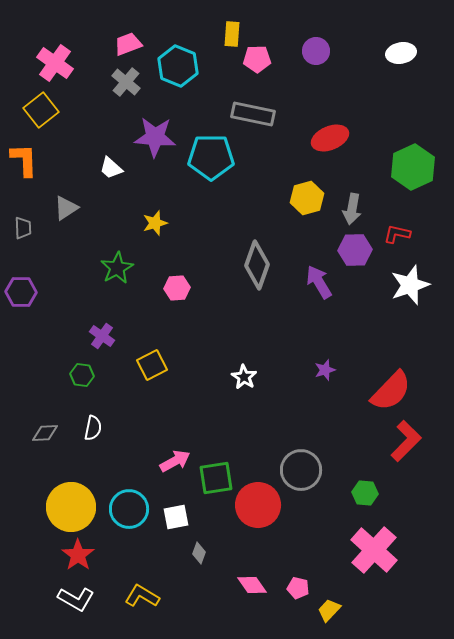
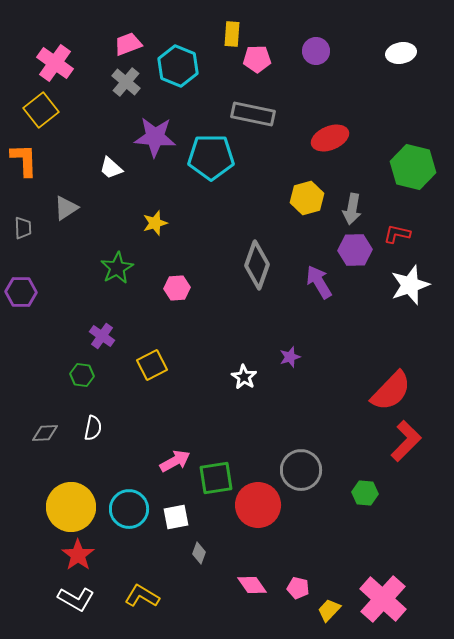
green hexagon at (413, 167): rotated 21 degrees counterclockwise
purple star at (325, 370): moved 35 px left, 13 px up
pink cross at (374, 550): moved 9 px right, 49 px down
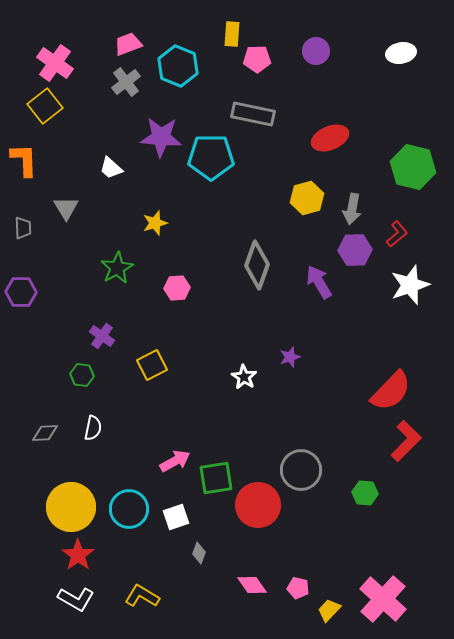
gray cross at (126, 82): rotated 12 degrees clockwise
yellow square at (41, 110): moved 4 px right, 4 px up
purple star at (155, 137): moved 6 px right
gray triangle at (66, 208): rotated 28 degrees counterclockwise
red L-shape at (397, 234): rotated 128 degrees clockwise
white square at (176, 517): rotated 8 degrees counterclockwise
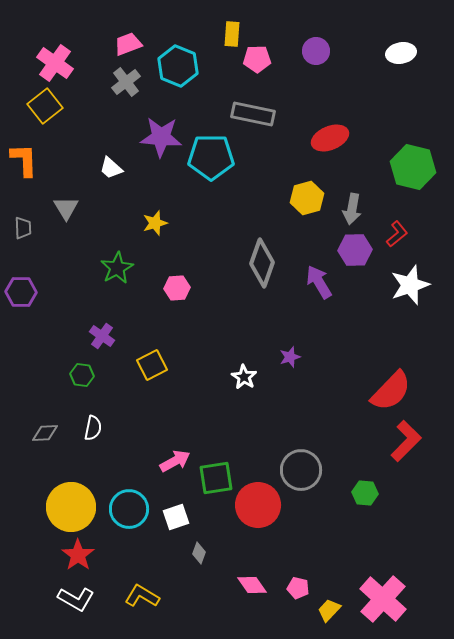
gray diamond at (257, 265): moved 5 px right, 2 px up
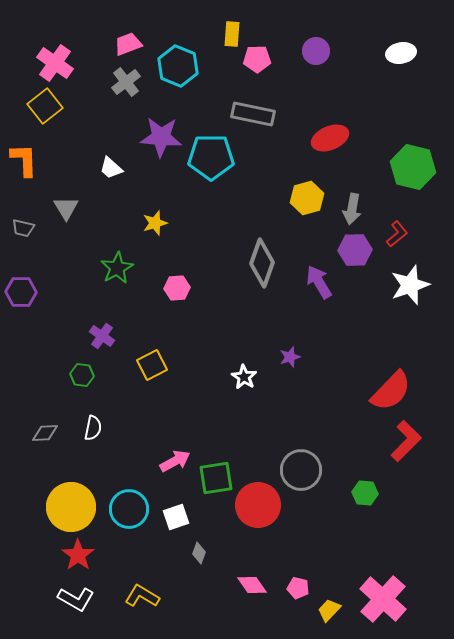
gray trapezoid at (23, 228): rotated 105 degrees clockwise
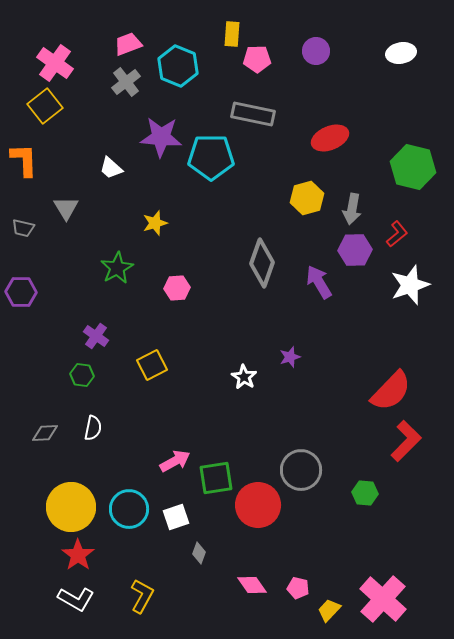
purple cross at (102, 336): moved 6 px left
yellow L-shape at (142, 596): rotated 88 degrees clockwise
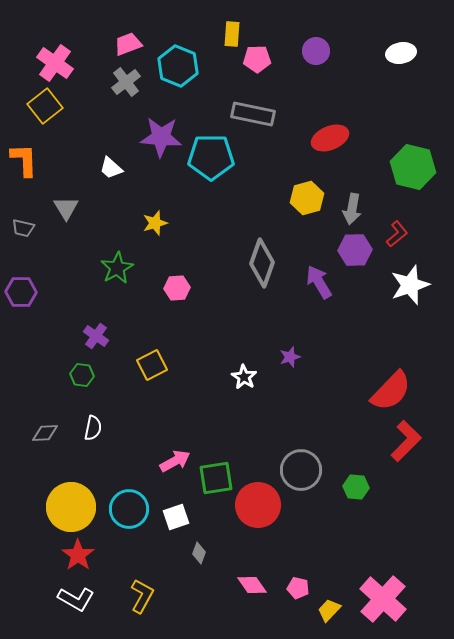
green hexagon at (365, 493): moved 9 px left, 6 px up
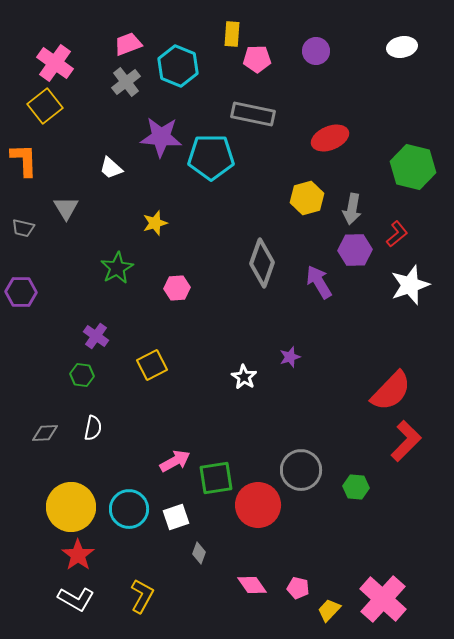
white ellipse at (401, 53): moved 1 px right, 6 px up
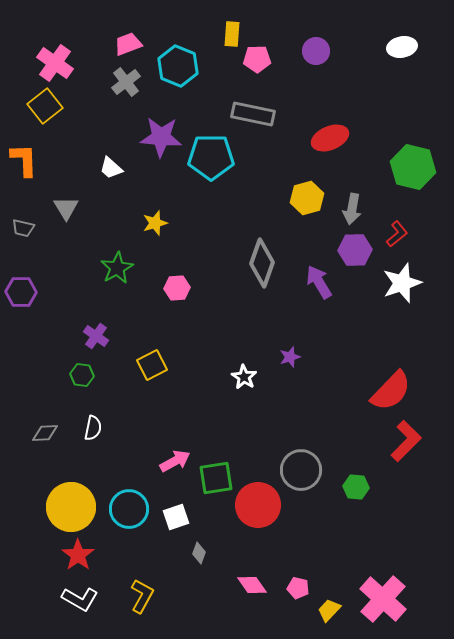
white star at (410, 285): moved 8 px left, 2 px up
white L-shape at (76, 599): moved 4 px right
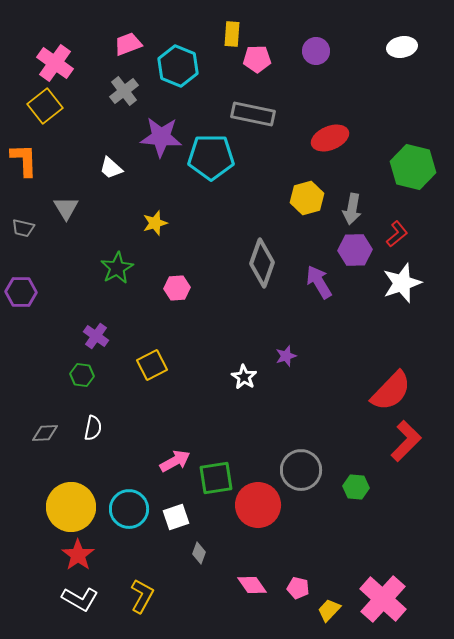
gray cross at (126, 82): moved 2 px left, 9 px down
purple star at (290, 357): moved 4 px left, 1 px up
